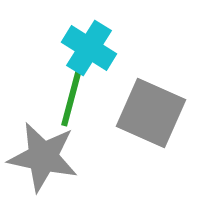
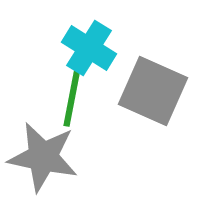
green line: rotated 4 degrees counterclockwise
gray square: moved 2 px right, 22 px up
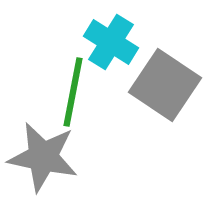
cyan cross: moved 22 px right, 6 px up
gray square: moved 12 px right, 6 px up; rotated 10 degrees clockwise
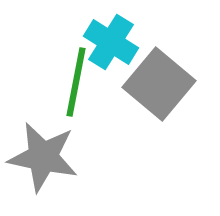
gray square: moved 6 px left, 1 px up; rotated 6 degrees clockwise
green line: moved 3 px right, 10 px up
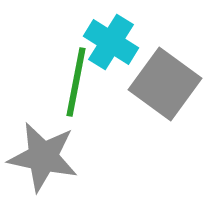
gray square: moved 6 px right; rotated 4 degrees counterclockwise
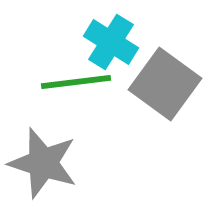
green line: rotated 72 degrees clockwise
gray star: moved 6 px down; rotated 6 degrees clockwise
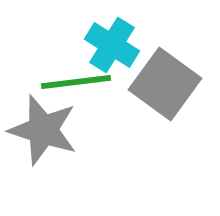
cyan cross: moved 1 px right, 3 px down
gray star: moved 33 px up
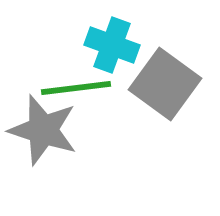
cyan cross: rotated 12 degrees counterclockwise
green line: moved 6 px down
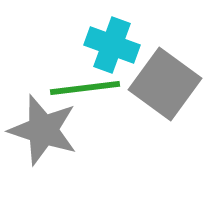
green line: moved 9 px right
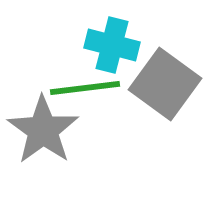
cyan cross: rotated 6 degrees counterclockwise
gray star: rotated 18 degrees clockwise
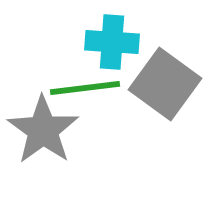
cyan cross: moved 3 px up; rotated 10 degrees counterclockwise
